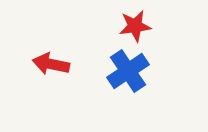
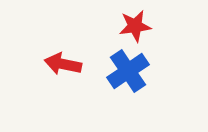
red arrow: moved 12 px right
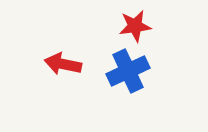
blue cross: rotated 9 degrees clockwise
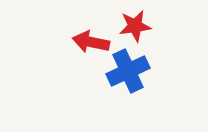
red arrow: moved 28 px right, 22 px up
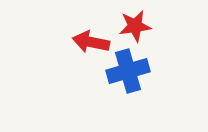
blue cross: rotated 9 degrees clockwise
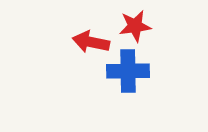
blue cross: rotated 15 degrees clockwise
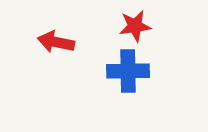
red arrow: moved 35 px left
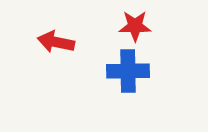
red star: rotated 8 degrees clockwise
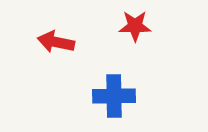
blue cross: moved 14 px left, 25 px down
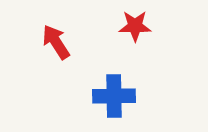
red arrow: rotated 45 degrees clockwise
